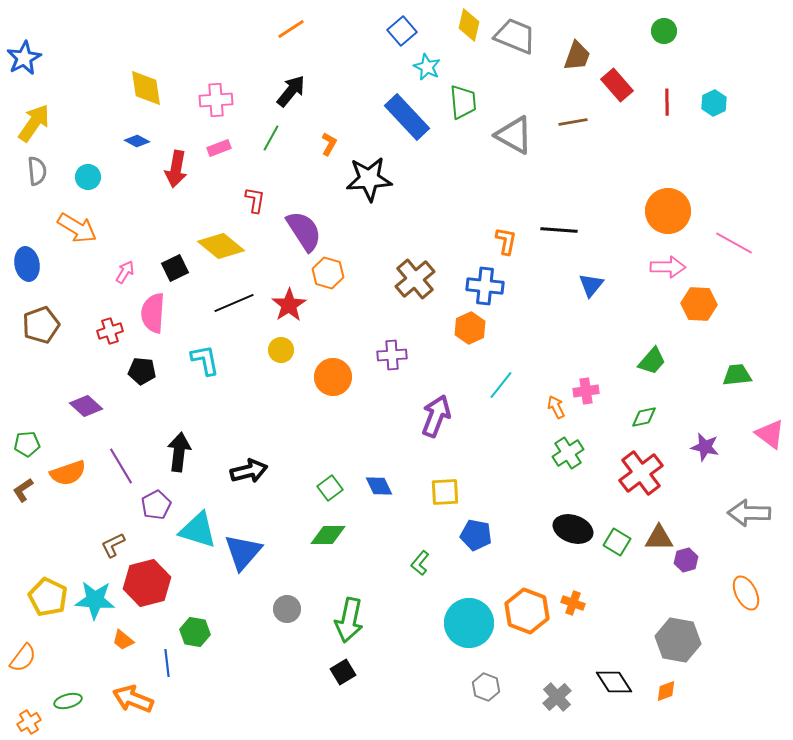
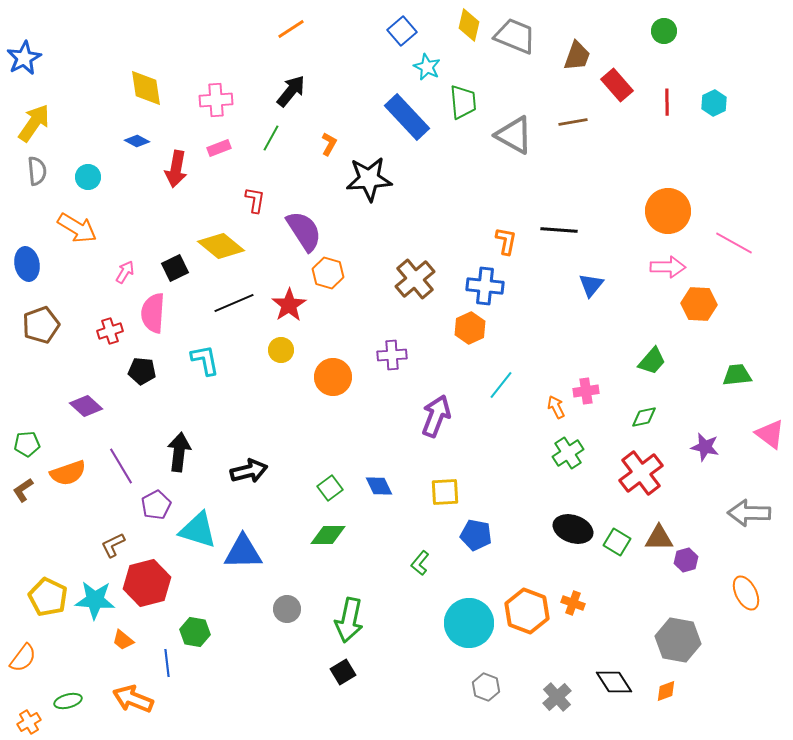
blue triangle at (243, 552): rotated 48 degrees clockwise
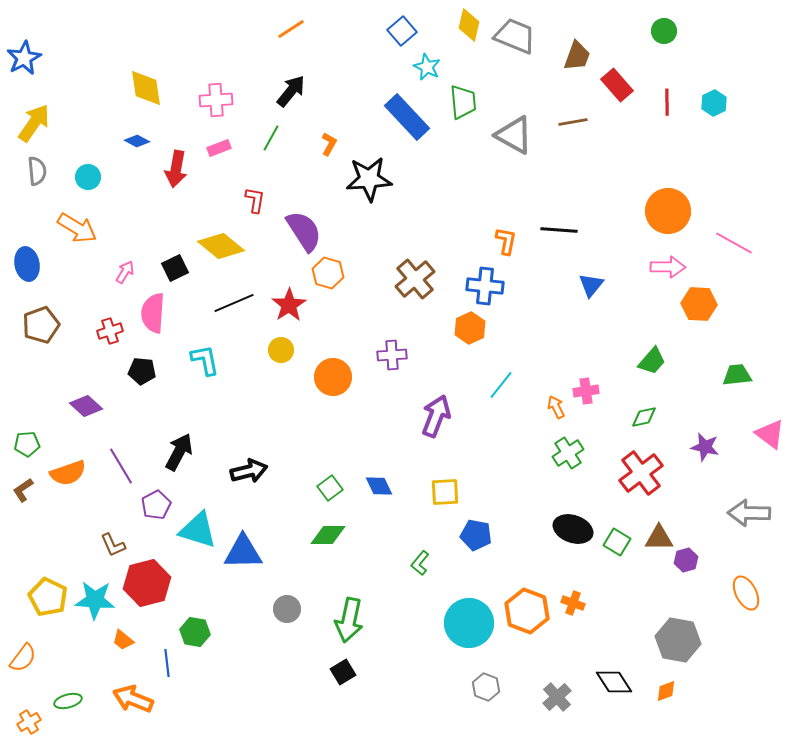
black arrow at (179, 452): rotated 21 degrees clockwise
brown L-shape at (113, 545): rotated 88 degrees counterclockwise
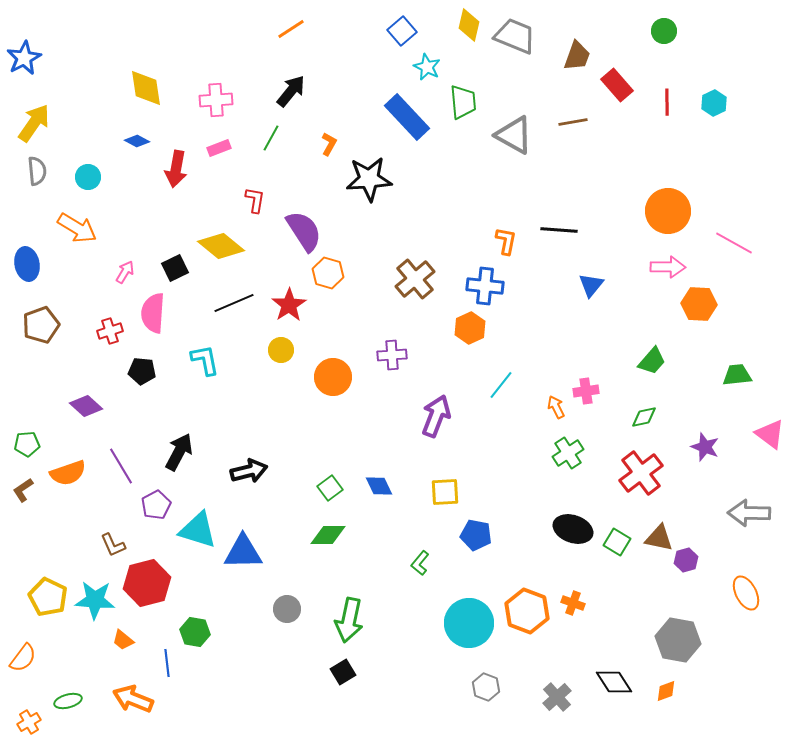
purple star at (705, 447): rotated 8 degrees clockwise
brown triangle at (659, 538): rotated 12 degrees clockwise
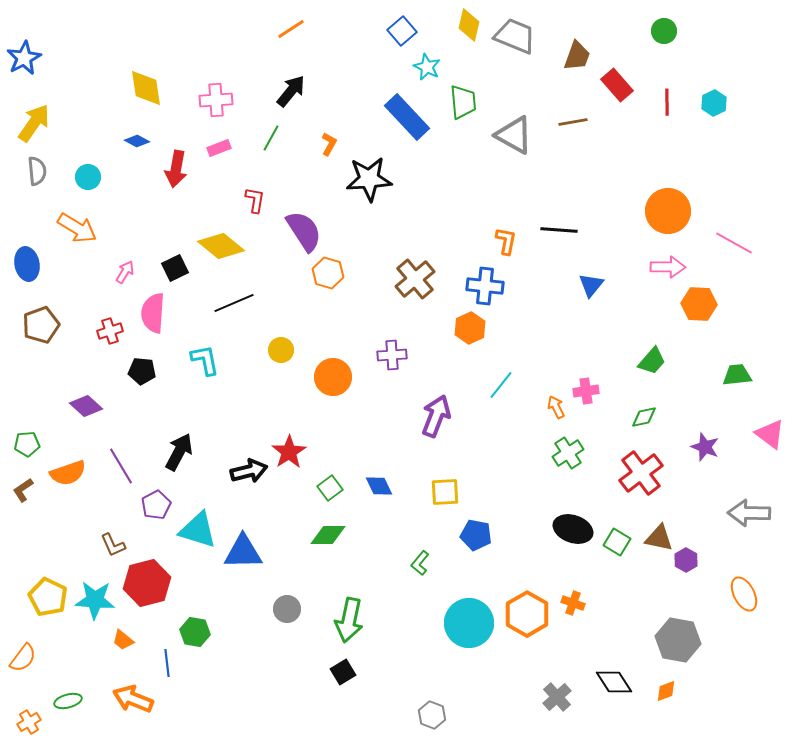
red star at (289, 305): moved 147 px down
purple hexagon at (686, 560): rotated 15 degrees counterclockwise
orange ellipse at (746, 593): moved 2 px left, 1 px down
orange hexagon at (527, 611): moved 3 px down; rotated 9 degrees clockwise
gray hexagon at (486, 687): moved 54 px left, 28 px down
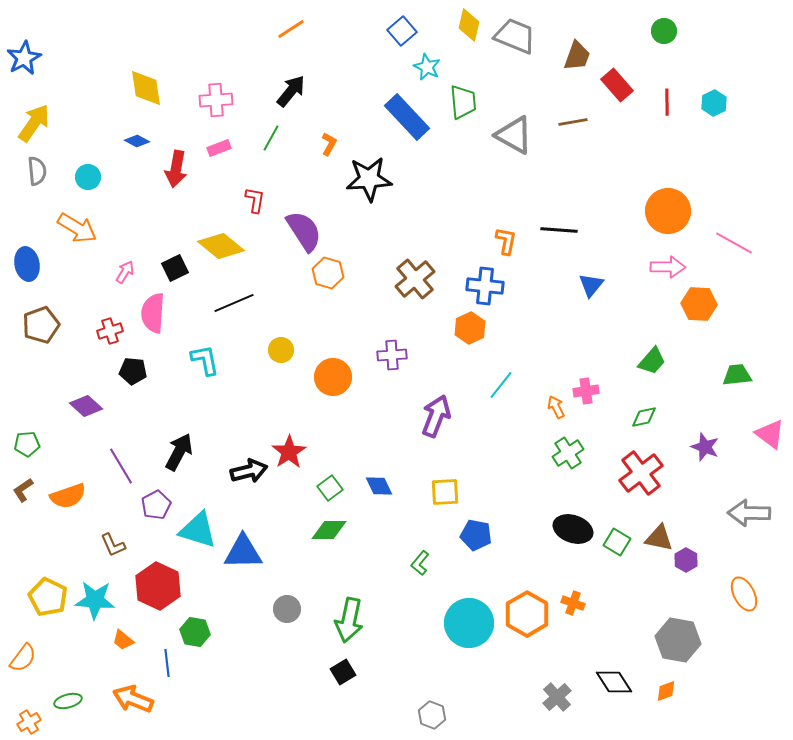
black pentagon at (142, 371): moved 9 px left
orange semicircle at (68, 473): moved 23 px down
green diamond at (328, 535): moved 1 px right, 5 px up
red hexagon at (147, 583): moved 11 px right, 3 px down; rotated 21 degrees counterclockwise
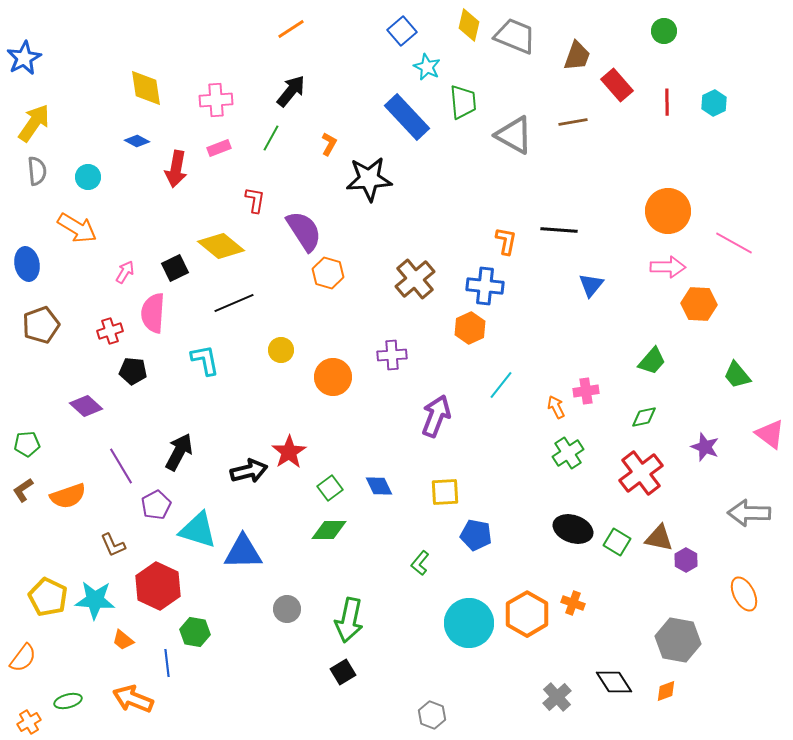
green trapezoid at (737, 375): rotated 124 degrees counterclockwise
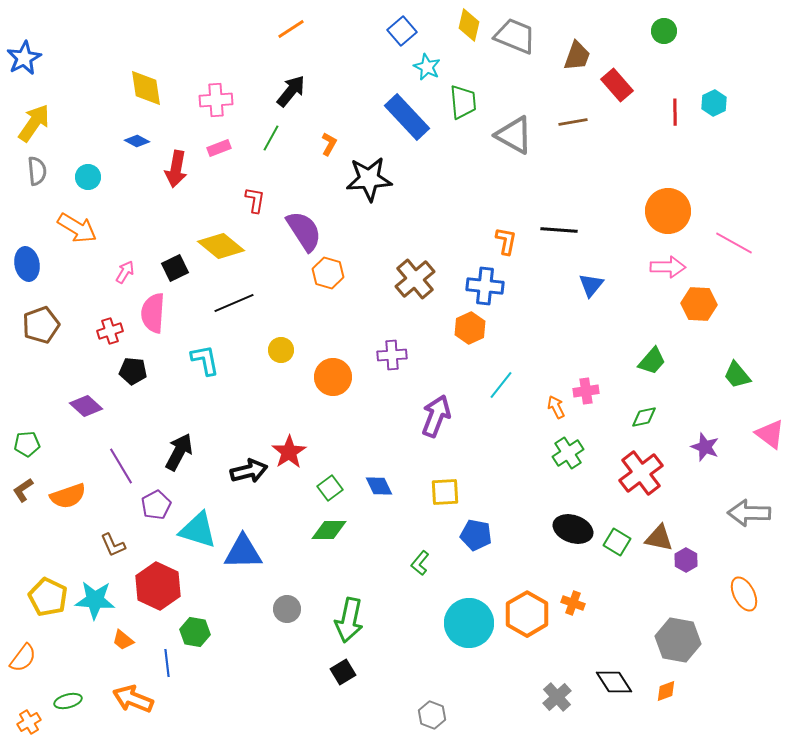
red line at (667, 102): moved 8 px right, 10 px down
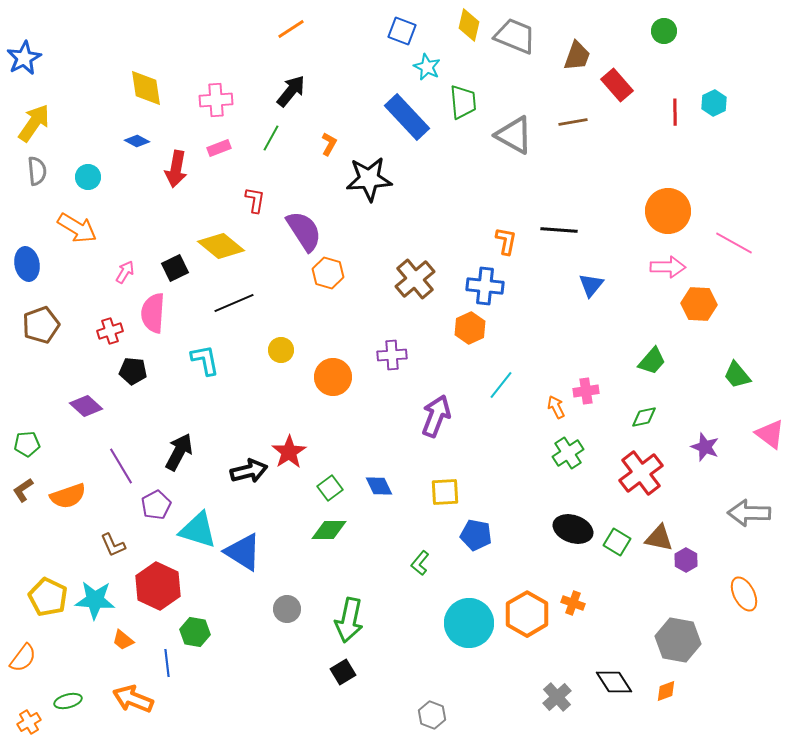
blue square at (402, 31): rotated 28 degrees counterclockwise
blue triangle at (243, 552): rotated 33 degrees clockwise
